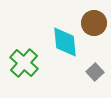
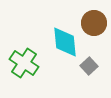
green cross: rotated 8 degrees counterclockwise
gray square: moved 6 px left, 6 px up
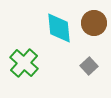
cyan diamond: moved 6 px left, 14 px up
green cross: rotated 8 degrees clockwise
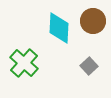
brown circle: moved 1 px left, 2 px up
cyan diamond: rotated 8 degrees clockwise
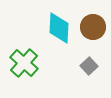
brown circle: moved 6 px down
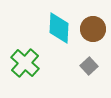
brown circle: moved 2 px down
green cross: moved 1 px right
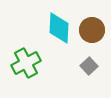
brown circle: moved 1 px left, 1 px down
green cross: moved 1 px right; rotated 20 degrees clockwise
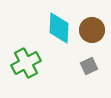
gray square: rotated 18 degrees clockwise
